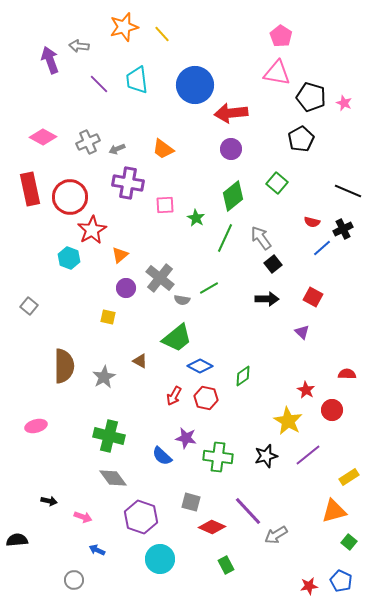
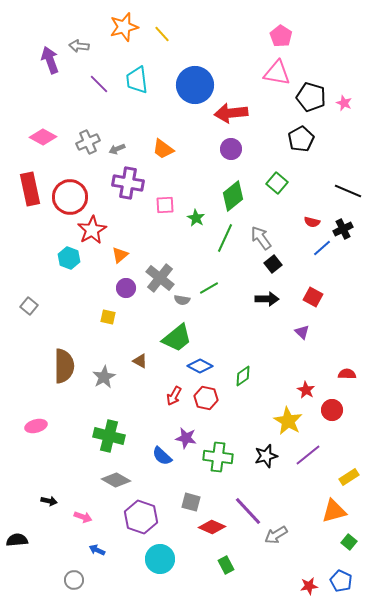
gray diamond at (113, 478): moved 3 px right, 2 px down; rotated 24 degrees counterclockwise
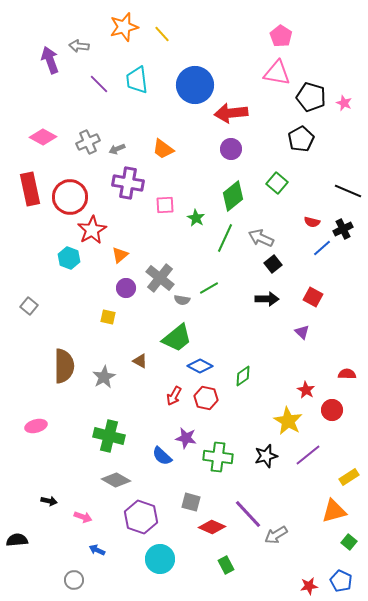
gray arrow at (261, 238): rotated 30 degrees counterclockwise
purple line at (248, 511): moved 3 px down
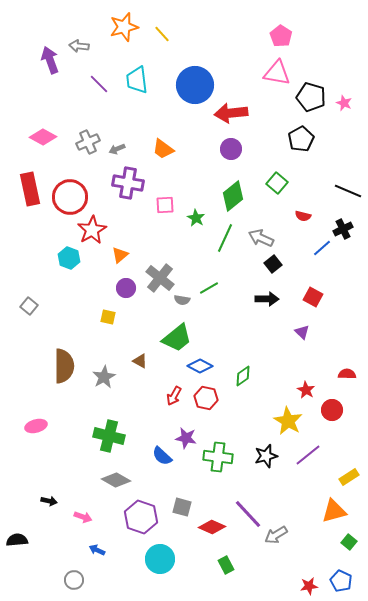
red semicircle at (312, 222): moved 9 px left, 6 px up
gray square at (191, 502): moved 9 px left, 5 px down
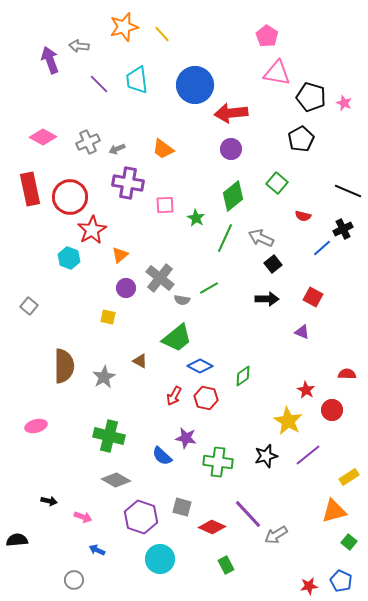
pink pentagon at (281, 36): moved 14 px left
purple triangle at (302, 332): rotated 21 degrees counterclockwise
green cross at (218, 457): moved 5 px down
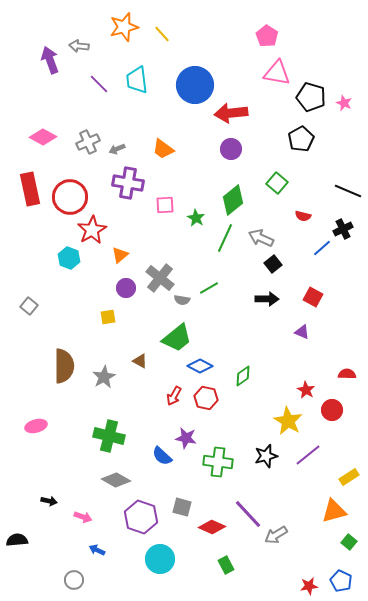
green diamond at (233, 196): moved 4 px down
yellow square at (108, 317): rotated 21 degrees counterclockwise
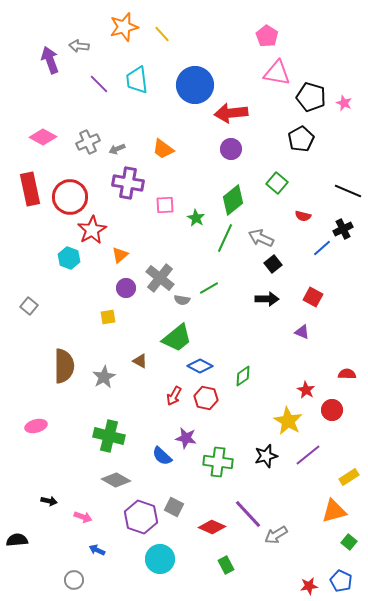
gray square at (182, 507): moved 8 px left; rotated 12 degrees clockwise
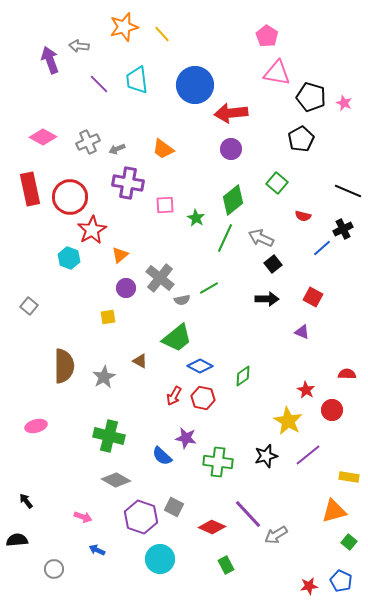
gray semicircle at (182, 300): rotated 21 degrees counterclockwise
red hexagon at (206, 398): moved 3 px left
yellow rectangle at (349, 477): rotated 42 degrees clockwise
black arrow at (49, 501): moved 23 px left; rotated 140 degrees counterclockwise
gray circle at (74, 580): moved 20 px left, 11 px up
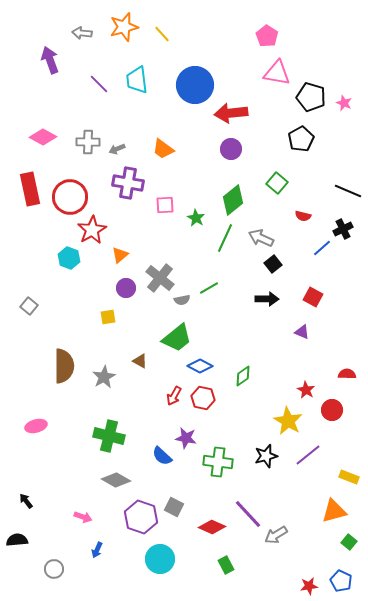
gray arrow at (79, 46): moved 3 px right, 13 px up
gray cross at (88, 142): rotated 25 degrees clockwise
yellow rectangle at (349, 477): rotated 12 degrees clockwise
blue arrow at (97, 550): rotated 91 degrees counterclockwise
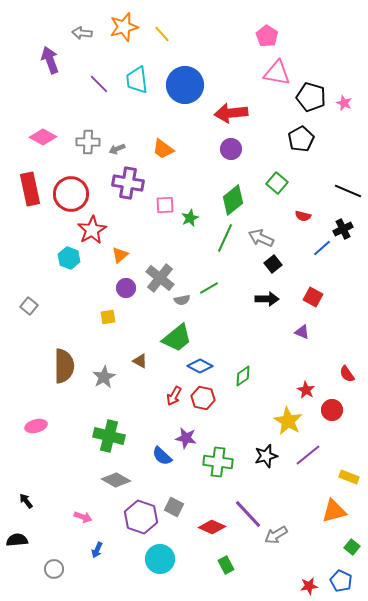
blue circle at (195, 85): moved 10 px left
red circle at (70, 197): moved 1 px right, 3 px up
green star at (196, 218): moved 6 px left; rotated 18 degrees clockwise
red semicircle at (347, 374): rotated 126 degrees counterclockwise
green square at (349, 542): moved 3 px right, 5 px down
